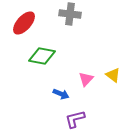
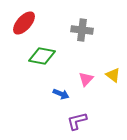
gray cross: moved 12 px right, 16 px down
purple L-shape: moved 2 px right, 2 px down
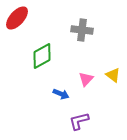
red ellipse: moved 7 px left, 5 px up
green diamond: rotated 40 degrees counterclockwise
purple L-shape: moved 2 px right
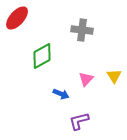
yellow triangle: moved 1 px right, 1 px down; rotated 21 degrees clockwise
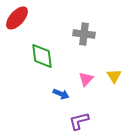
gray cross: moved 2 px right, 4 px down
green diamond: rotated 68 degrees counterclockwise
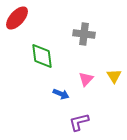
purple L-shape: moved 1 px down
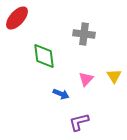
green diamond: moved 2 px right
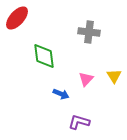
gray cross: moved 5 px right, 2 px up
purple L-shape: rotated 30 degrees clockwise
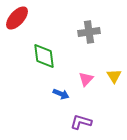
gray cross: rotated 15 degrees counterclockwise
purple L-shape: moved 2 px right
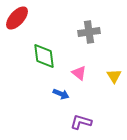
pink triangle: moved 7 px left, 6 px up; rotated 35 degrees counterclockwise
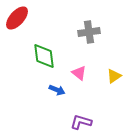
yellow triangle: rotated 28 degrees clockwise
blue arrow: moved 4 px left, 4 px up
